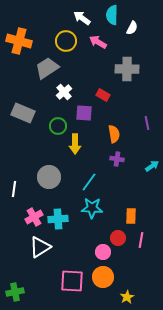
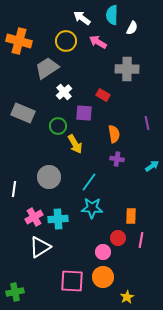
yellow arrow: rotated 30 degrees counterclockwise
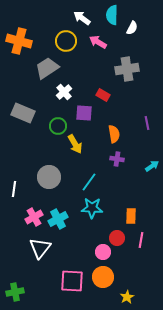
gray cross: rotated 10 degrees counterclockwise
cyan cross: rotated 24 degrees counterclockwise
red circle: moved 1 px left
white triangle: moved 1 px down; rotated 20 degrees counterclockwise
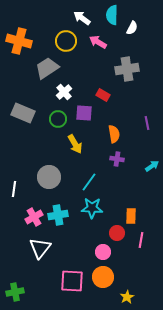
green circle: moved 7 px up
cyan cross: moved 4 px up; rotated 18 degrees clockwise
red circle: moved 5 px up
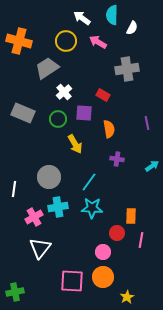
orange semicircle: moved 5 px left, 5 px up
cyan cross: moved 8 px up
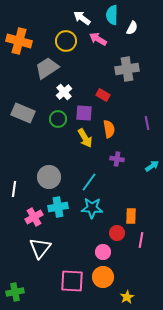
pink arrow: moved 3 px up
yellow arrow: moved 10 px right, 6 px up
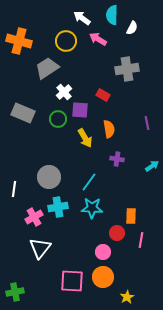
purple square: moved 4 px left, 3 px up
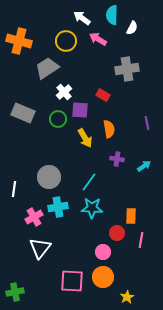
cyan arrow: moved 8 px left
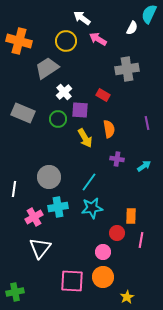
cyan semicircle: moved 37 px right, 1 px up; rotated 24 degrees clockwise
cyan star: rotated 10 degrees counterclockwise
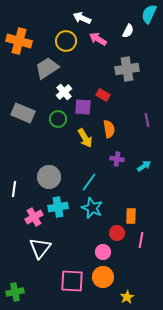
white arrow: rotated 12 degrees counterclockwise
white semicircle: moved 4 px left, 3 px down
purple square: moved 3 px right, 3 px up
purple line: moved 3 px up
cyan star: rotated 30 degrees clockwise
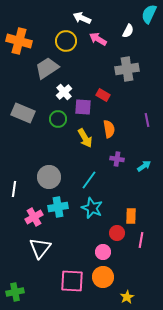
cyan line: moved 2 px up
